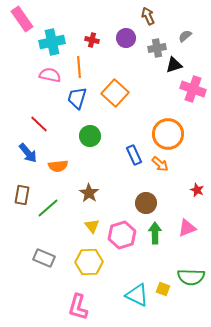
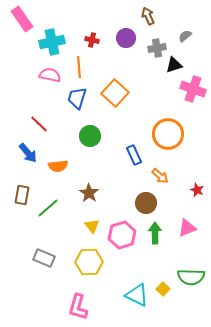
orange arrow: moved 12 px down
yellow square: rotated 24 degrees clockwise
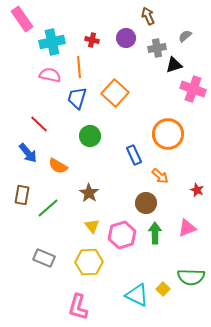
orange semicircle: rotated 36 degrees clockwise
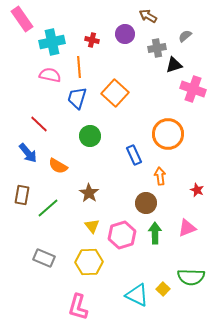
brown arrow: rotated 36 degrees counterclockwise
purple circle: moved 1 px left, 4 px up
orange arrow: rotated 138 degrees counterclockwise
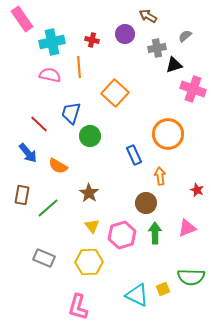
blue trapezoid: moved 6 px left, 15 px down
yellow square: rotated 24 degrees clockwise
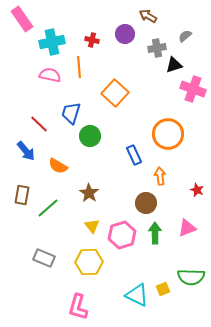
blue arrow: moved 2 px left, 2 px up
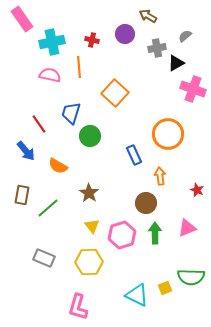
black triangle: moved 2 px right, 2 px up; rotated 12 degrees counterclockwise
red line: rotated 12 degrees clockwise
yellow square: moved 2 px right, 1 px up
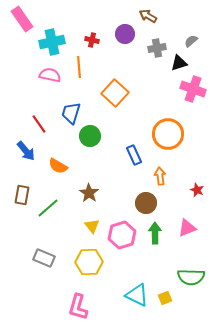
gray semicircle: moved 6 px right, 5 px down
black triangle: moved 3 px right; rotated 12 degrees clockwise
yellow square: moved 10 px down
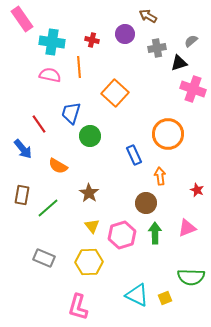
cyan cross: rotated 20 degrees clockwise
blue arrow: moved 3 px left, 2 px up
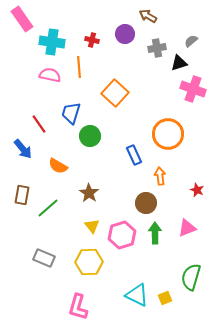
green semicircle: rotated 104 degrees clockwise
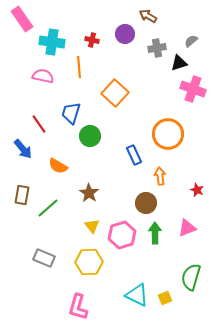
pink semicircle: moved 7 px left, 1 px down
